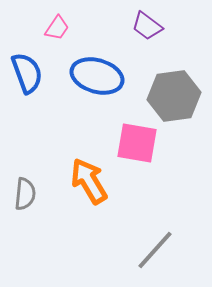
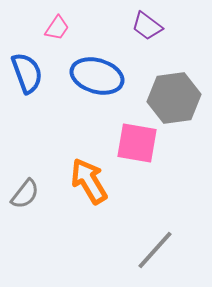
gray hexagon: moved 2 px down
gray semicircle: rotated 32 degrees clockwise
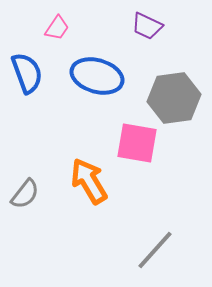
purple trapezoid: rotated 12 degrees counterclockwise
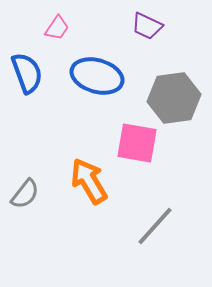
gray line: moved 24 px up
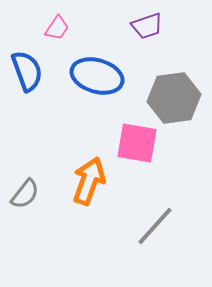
purple trapezoid: rotated 44 degrees counterclockwise
blue semicircle: moved 2 px up
orange arrow: rotated 51 degrees clockwise
